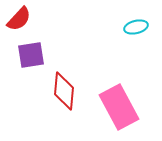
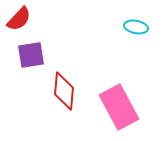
cyan ellipse: rotated 25 degrees clockwise
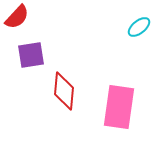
red semicircle: moved 2 px left, 2 px up
cyan ellipse: moved 3 px right; rotated 50 degrees counterclockwise
pink rectangle: rotated 36 degrees clockwise
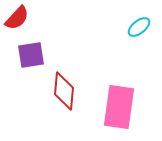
red semicircle: moved 1 px down
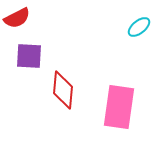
red semicircle: rotated 20 degrees clockwise
purple square: moved 2 px left, 1 px down; rotated 12 degrees clockwise
red diamond: moved 1 px left, 1 px up
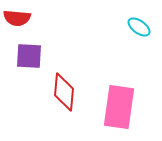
red semicircle: rotated 32 degrees clockwise
cyan ellipse: rotated 75 degrees clockwise
red diamond: moved 1 px right, 2 px down
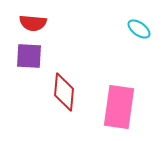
red semicircle: moved 16 px right, 5 px down
cyan ellipse: moved 2 px down
